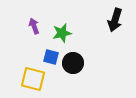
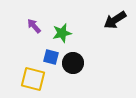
black arrow: rotated 40 degrees clockwise
purple arrow: rotated 21 degrees counterclockwise
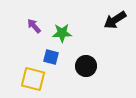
green star: rotated 12 degrees clockwise
black circle: moved 13 px right, 3 px down
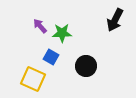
black arrow: rotated 30 degrees counterclockwise
purple arrow: moved 6 px right
blue square: rotated 14 degrees clockwise
yellow square: rotated 10 degrees clockwise
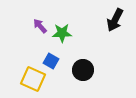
blue square: moved 4 px down
black circle: moved 3 px left, 4 px down
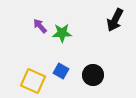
blue square: moved 10 px right, 10 px down
black circle: moved 10 px right, 5 px down
yellow square: moved 2 px down
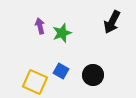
black arrow: moved 3 px left, 2 px down
purple arrow: rotated 28 degrees clockwise
green star: rotated 18 degrees counterclockwise
yellow square: moved 2 px right, 1 px down
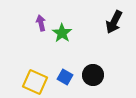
black arrow: moved 2 px right
purple arrow: moved 1 px right, 3 px up
green star: rotated 18 degrees counterclockwise
blue square: moved 4 px right, 6 px down
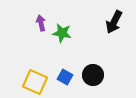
green star: rotated 24 degrees counterclockwise
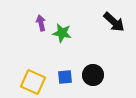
black arrow: rotated 75 degrees counterclockwise
blue square: rotated 35 degrees counterclockwise
yellow square: moved 2 px left
